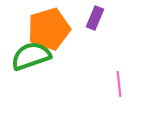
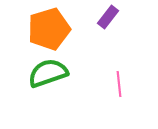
purple rectangle: moved 13 px right, 1 px up; rotated 15 degrees clockwise
green semicircle: moved 17 px right, 17 px down
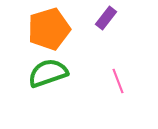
purple rectangle: moved 2 px left, 1 px down
pink line: moved 1 px left, 3 px up; rotated 15 degrees counterclockwise
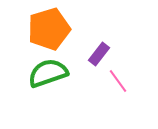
purple rectangle: moved 7 px left, 36 px down
pink line: rotated 15 degrees counterclockwise
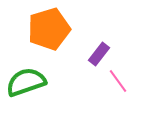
green semicircle: moved 22 px left, 9 px down
